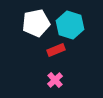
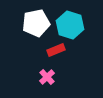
pink cross: moved 8 px left, 3 px up
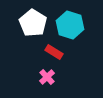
white pentagon: moved 3 px left; rotated 28 degrees counterclockwise
red rectangle: moved 2 px left, 2 px down; rotated 54 degrees clockwise
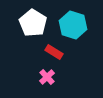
cyan hexagon: moved 3 px right
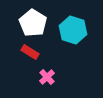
cyan hexagon: moved 5 px down
red rectangle: moved 24 px left
